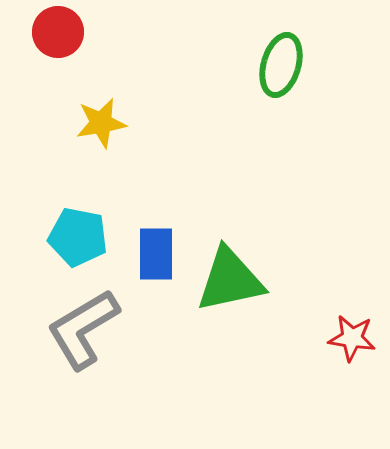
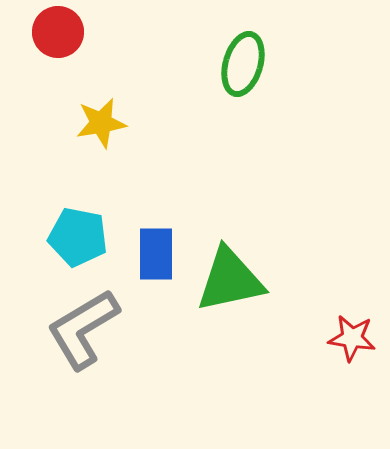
green ellipse: moved 38 px left, 1 px up
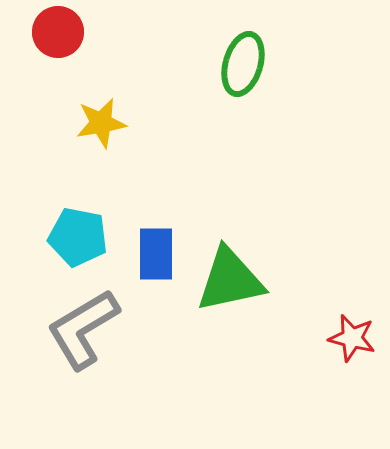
red star: rotated 6 degrees clockwise
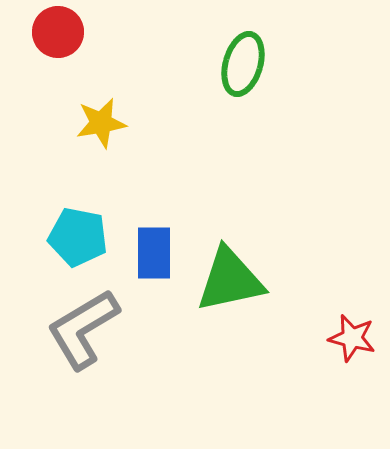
blue rectangle: moved 2 px left, 1 px up
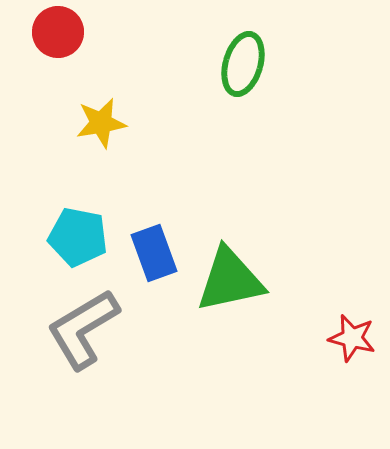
blue rectangle: rotated 20 degrees counterclockwise
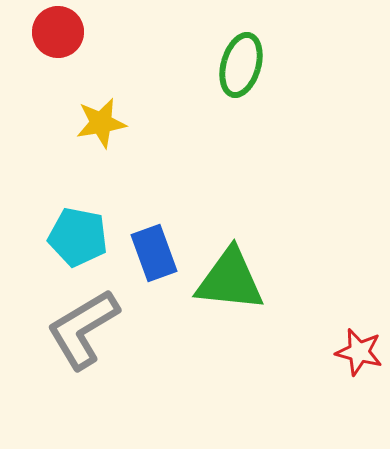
green ellipse: moved 2 px left, 1 px down
green triangle: rotated 18 degrees clockwise
red star: moved 7 px right, 14 px down
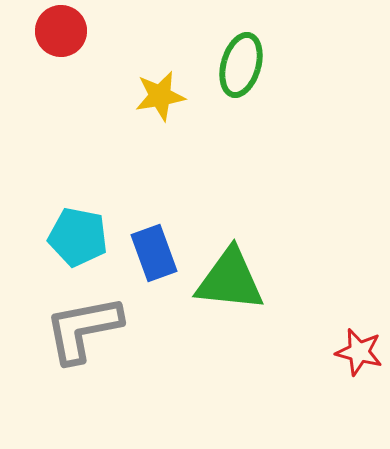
red circle: moved 3 px right, 1 px up
yellow star: moved 59 px right, 27 px up
gray L-shape: rotated 20 degrees clockwise
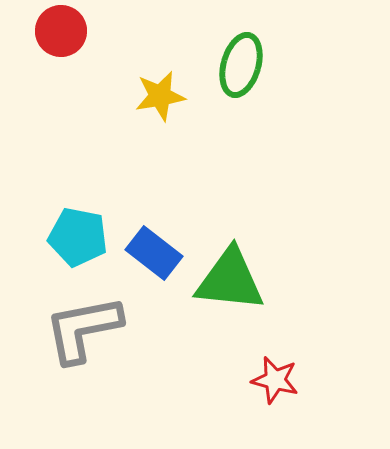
blue rectangle: rotated 32 degrees counterclockwise
red star: moved 84 px left, 28 px down
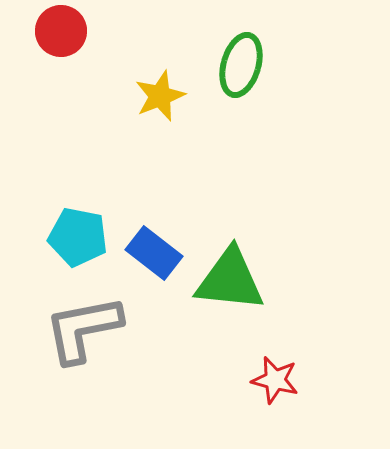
yellow star: rotated 12 degrees counterclockwise
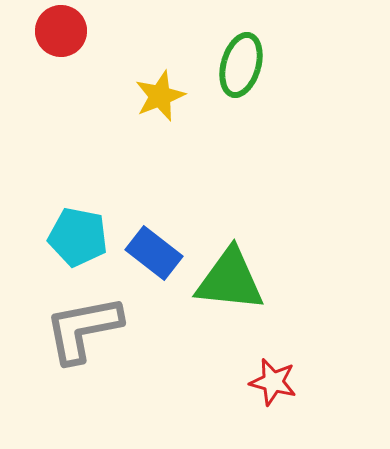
red star: moved 2 px left, 2 px down
